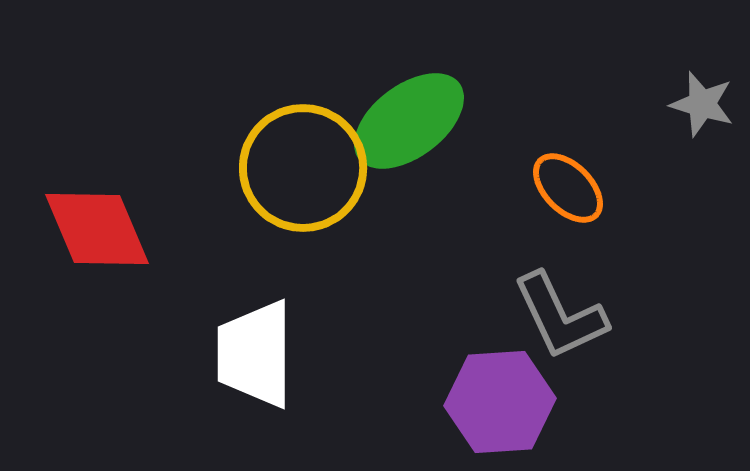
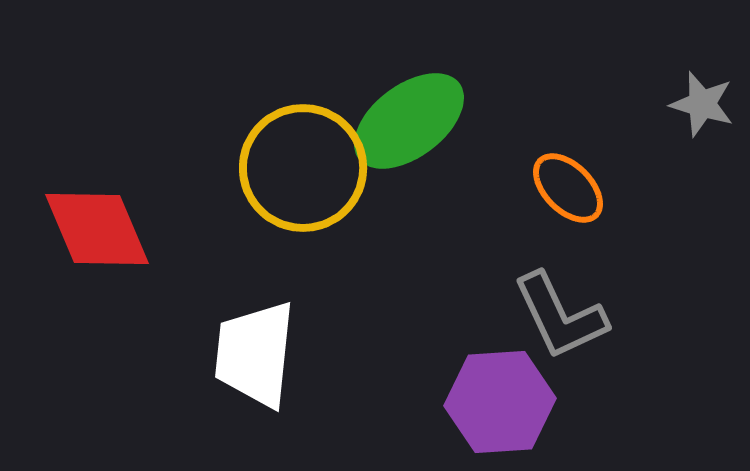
white trapezoid: rotated 6 degrees clockwise
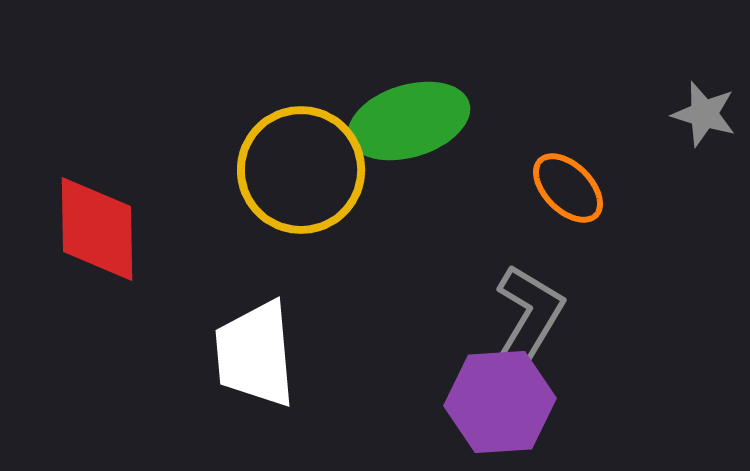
gray star: moved 2 px right, 10 px down
green ellipse: rotated 20 degrees clockwise
yellow circle: moved 2 px left, 2 px down
red diamond: rotated 22 degrees clockwise
gray L-shape: moved 31 px left; rotated 124 degrees counterclockwise
white trapezoid: rotated 11 degrees counterclockwise
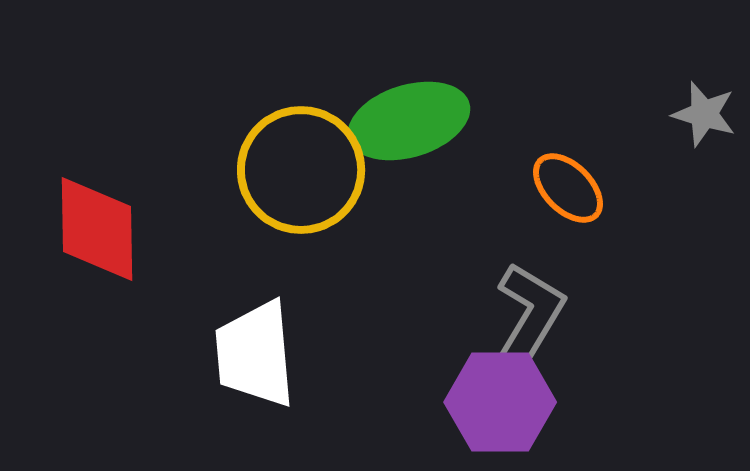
gray L-shape: moved 1 px right, 2 px up
purple hexagon: rotated 4 degrees clockwise
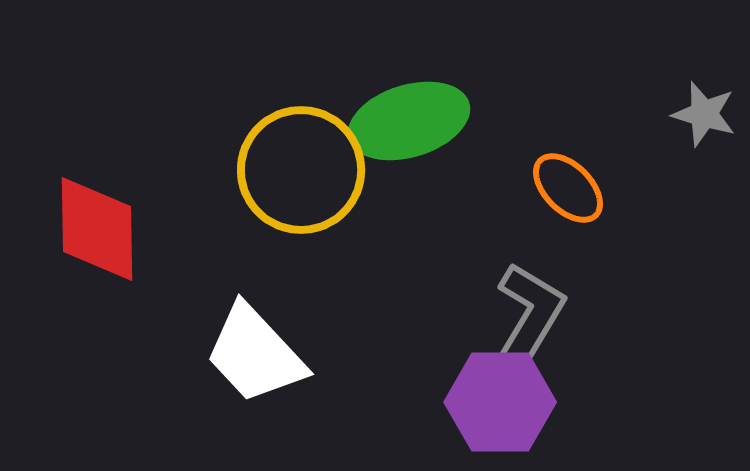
white trapezoid: rotated 38 degrees counterclockwise
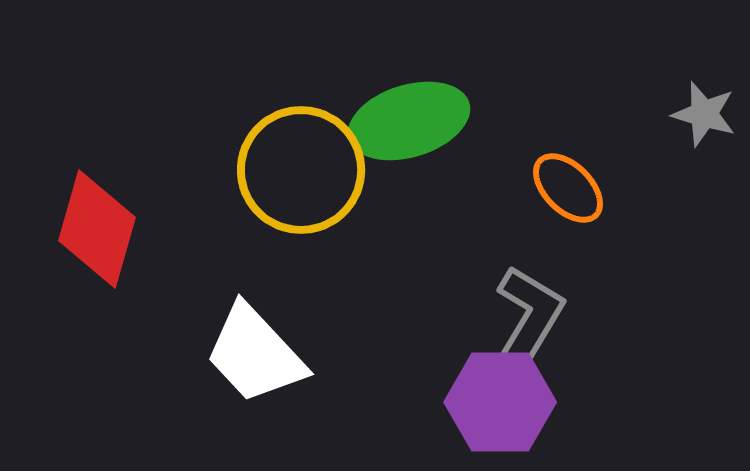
red diamond: rotated 17 degrees clockwise
gray L-shape: moved 1 px left, 3 px down
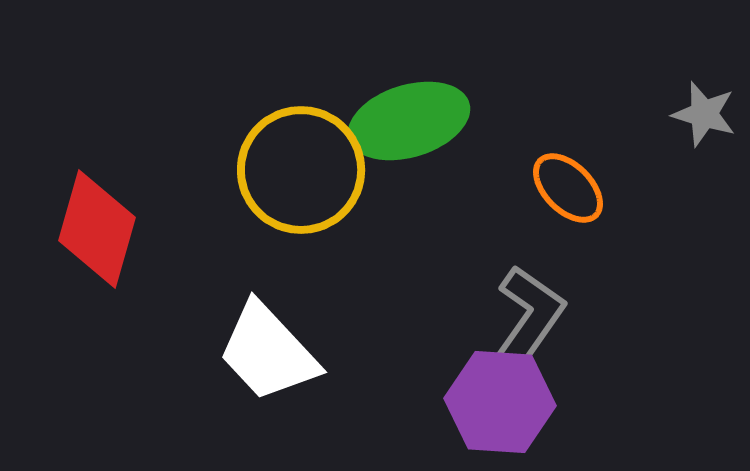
gray L-shape: rotated 4 degrees clockwise
white trapezoid: moved 13 px right, 2 px up
purple hexagon: rotated 4 degrees clockwise
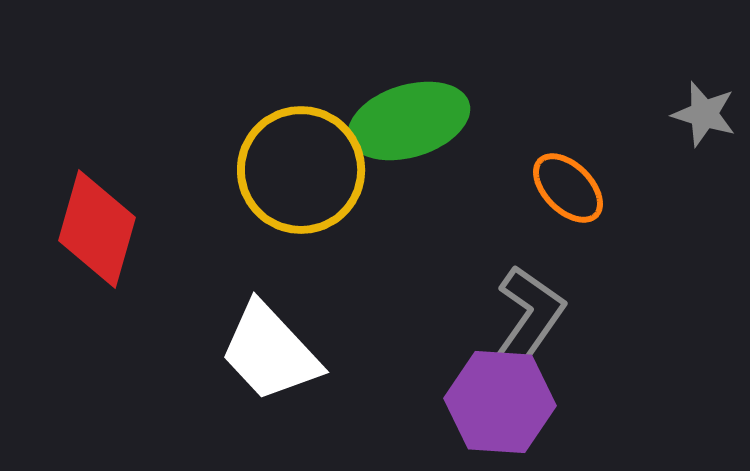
white trapezoid: moved 2 px right
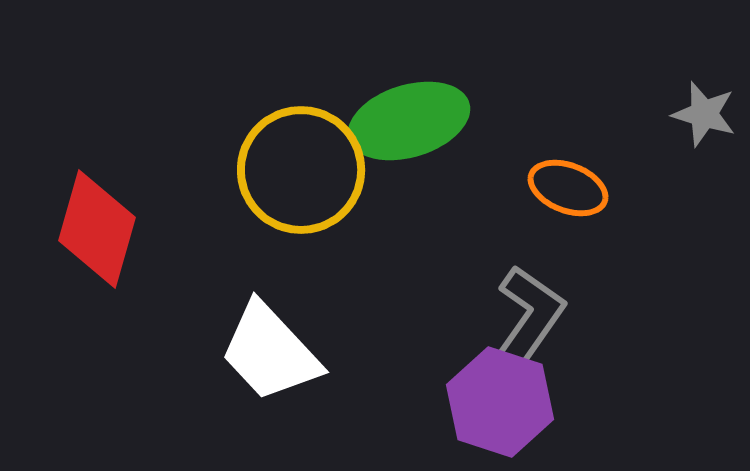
orange ellipse: rotated 24 degrees counterclockwise
purple hexagon: rotated 14 degrees clockwise
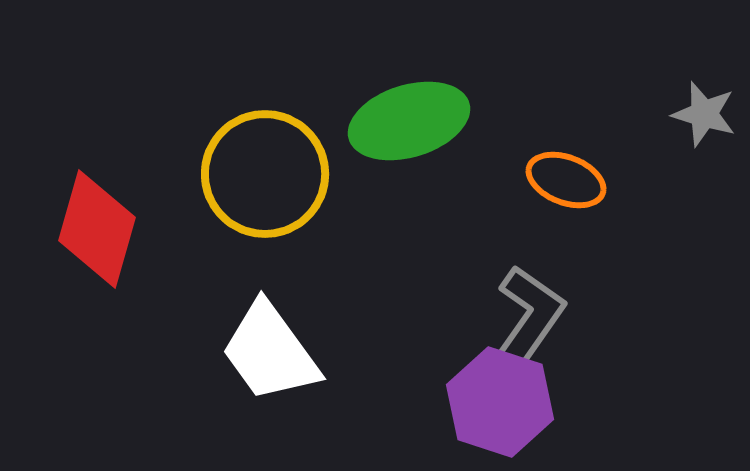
yellow circle: moved 36 px left, 4 px down
orange ellipse: moved 2 px left, 8 px up
white trapezoid: rotated 7 degrees clockwise
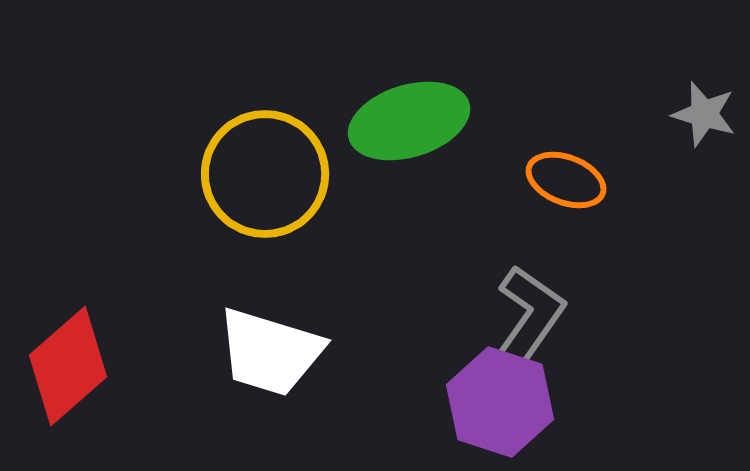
red diamond: moved 29 px left, 137 px down; rotated 33 degrees clockwise
white trapezoid: rotated 37 degrees counterclockwise
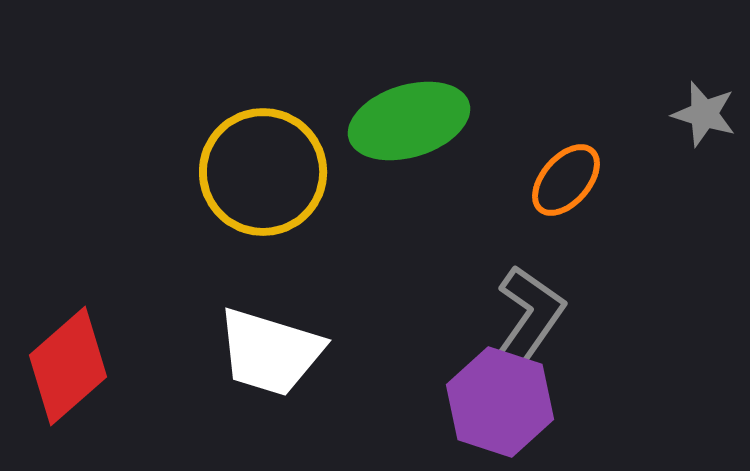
yellow circle: moved 2 px left, 2 px up
orange ellipse: rotated 70 degrees counterclockwise
